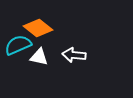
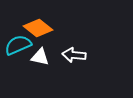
white triangle: moved 1 px right
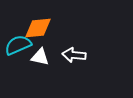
orange diamond: rotated 44 degrees counterclockwise
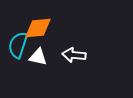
cyan semicircle: rotated 48 degrees counterclockwise
white triangle: moved 2 px left
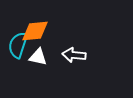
orange diamond: moved 3 px left, 3 px down
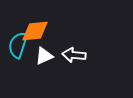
white triangle: moved 6 px right, 1 px up; rotated 36 degrees counterclockwise
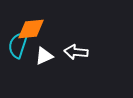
orange diamond: moved 4 px left, 2 px up
white arrow: moved 2 px right, 3 px up
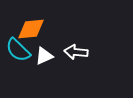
cyan semicircle: moved 5 px down; rotated 64 degrees counterclockwise
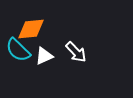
white arrow: rotated 140 degrees counterclockwise
